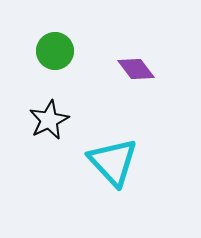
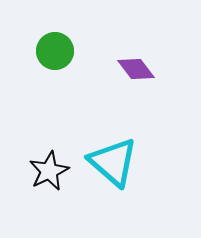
black star: moved 51 px down
cyan triangle: rotated 6 degrees counterclockwise
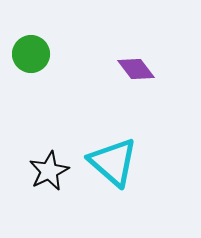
green circle: moved 24 px left, 3 px down
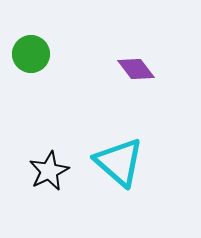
cyan triangle: moved 6 px right
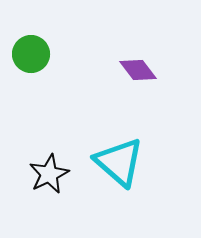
purple diamond: moved 2 px right, 1 px down
black star: moved 3 px down
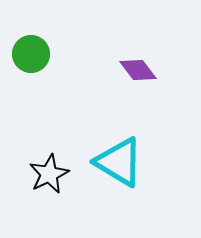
cyan triangle: rotated 10 degrees counterclockwise
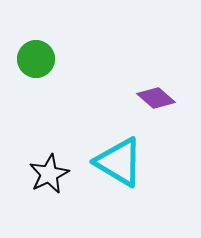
green circle: moved 5 px right, 5 px down
purple diamond: moved 18 px right, 28 px down; rotated 12 degrees counterclockwise
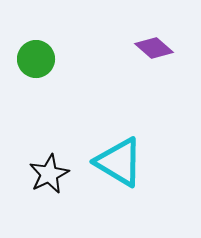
purple diamond: moved 2 px left, 50 px up
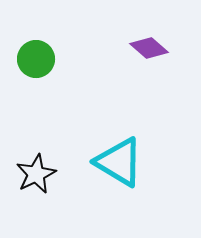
purple diamond: moved 5 px left
black star: moved 13 px left
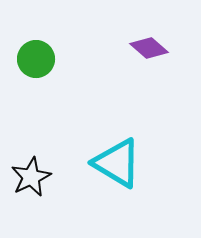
cyan triangle: moved 2 px left, 1 px down
black star: moved 5 px left, 3 px down
